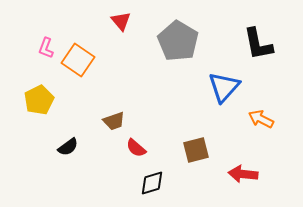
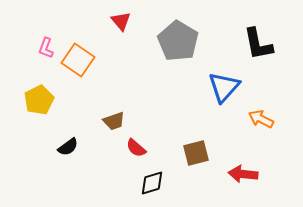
brown square: moved 3 px down
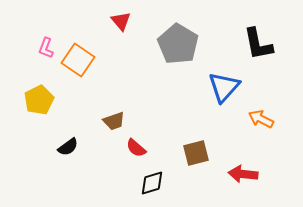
gray pentagon: moved 3 px down
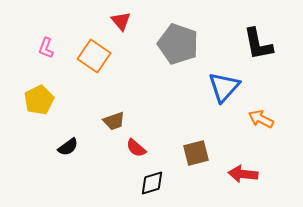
gray pentagon: rotated 12 degrees counterclockwise
orange square: moved 16 px right, 4 px up
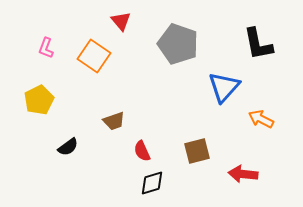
red semicircle: moved 6 px right, 3 px down; rotated 25 degrees clockwise
brown square: moved 1 px right, 2 px up
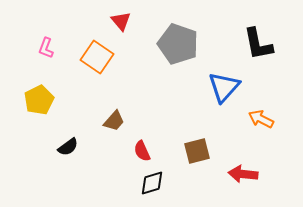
orange square: moved 3 px right, 1 px down
brown trapezoid: rotated 30 degrees counterclockwise
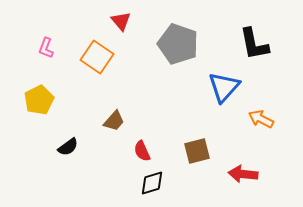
black L-shape: moved 4 px left
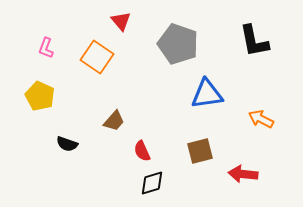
black L-shape: moved 3 px up
blue triangle: moved 17 px left, 7 px down; rotated 40 degrees clockwise
yellow pentagon: moved 1 px right, 4 px up; rotated 20 degrees counterclockwise
black semicircle: moved 1 px left, 3 px up; rotated 55 degrees clockwise
brown square: moved 3 px right
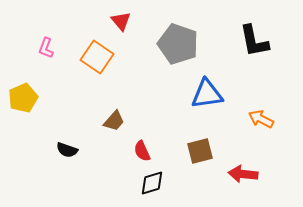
yellow pentagon: moved 17 px left, 2 px down; rotated 24 degrees clockwise
black semicircle: moved 6 px down
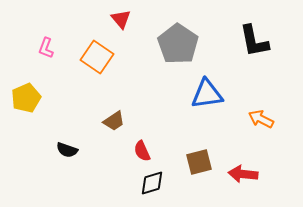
red triangle: moved 2 px up
gray pentagon: rotated 15 degrees clockwise
yellow pentagon: moved 3 px right
brown trapezoid: rotated 15 degrees clockwise
brown square: moved 1 px left, 11 px down
